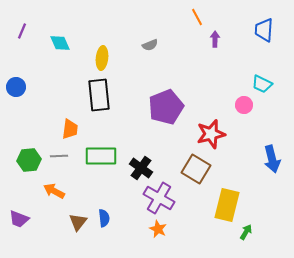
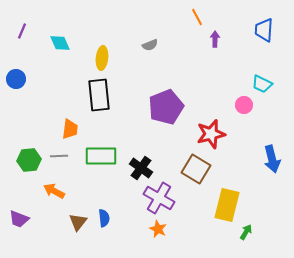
blue circle: moved 8 px up
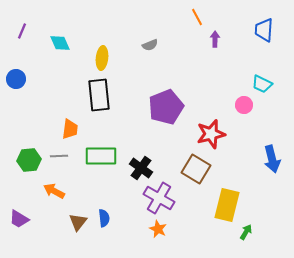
purple trapezoid: rotated 10 degrees clockwise
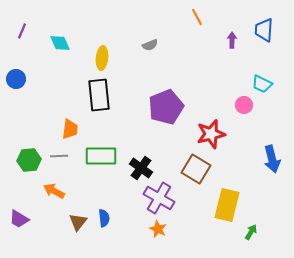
purple arrow: moved 17 px right, 1 px down
green arrow: moved 5 px right
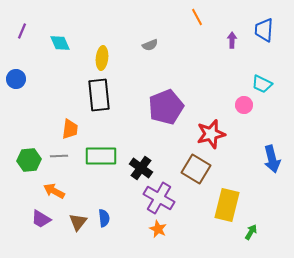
purple trapezoid: moved 22 px right
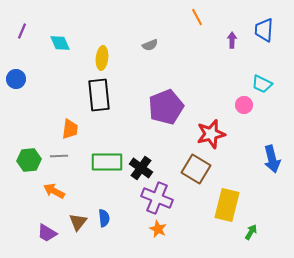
green rectangle: moved 6 px right, 6 px down
purple cross: moved 2 px left; rotated 8 degrees counterclockwise
purple trapezoid: moved 6 px right, 14 px down
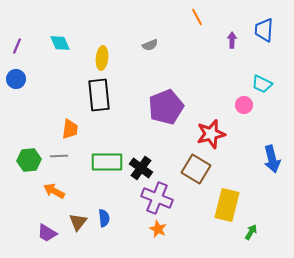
purple line: moved 5 px left, 15 px down
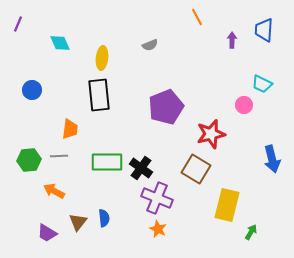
purple line: moved 1 px right, 22 px up
blue circle: moved 16 px right, 11 px down
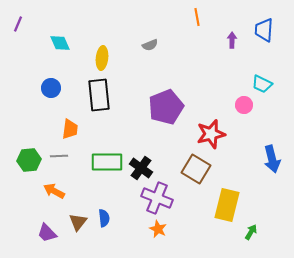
orange line: rotated 18 degrees clockwise
blue circle: moved 19 px right, 2 px up
purple trapezoid: rotated 15 degrees clockwise
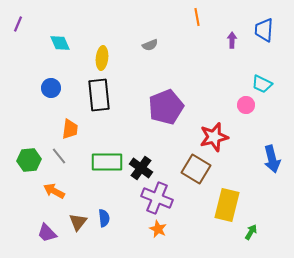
pink circle: moved 2 px right
red star: moved 3 px right, 3 px down
gray line: rotated 54 degrees clockwise
